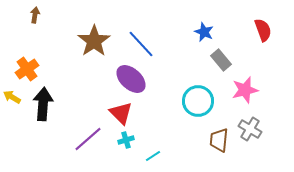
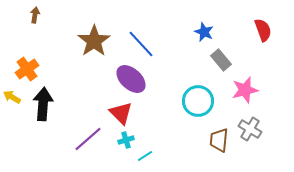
cyan line: moved 8 px left
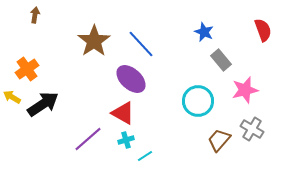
black arrow: rotated 52 degrees clockwise
red triangle: moved 2 px right; rotated 15 degrees counterclockwise
gray cross: moved 2 px right
brown trapezoid: rotated 35 degrees clockwise
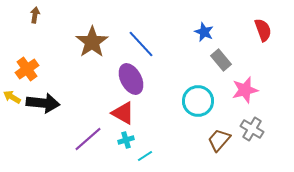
brown star: moved 2 px left, 1 px down
purple ellipse: rotated 20 degrees clockwise
black arrow: moved 1 px up; rotated 40 degrees clockwise
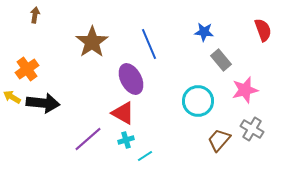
blue star: rotated 18 degrees counterclockwise
blue line: moved 8 px right; rotated 20 degrees clockwise
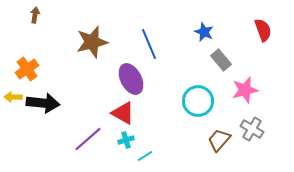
blue star: rotated 18 degrees clockwise
brown star: rotated 20 degrees clockwise
yellow arrow: moved 1 px right; rotated 30 degrees counterclockwise
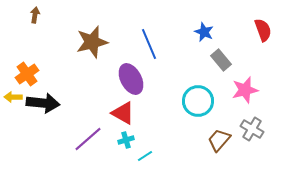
orange cross: moved 5 px down
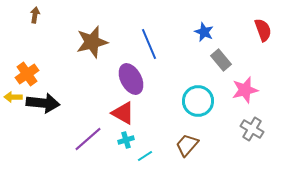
brown trapezoid: moved 32 px left, 5 px down
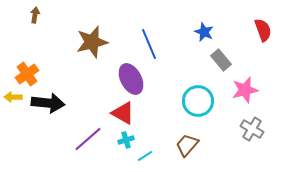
black arrow: moved 5 px right
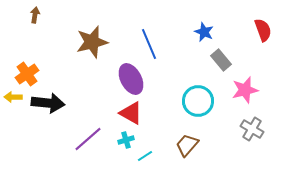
red triangle: moved 8 px right
